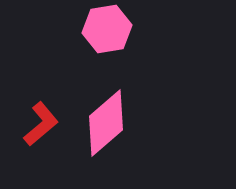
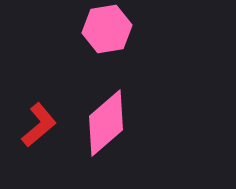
red L-shape: moved 2 px left, 1 px down
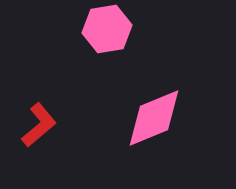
pink diamond: moved 48 px right, 5 px up; rotated 18 degrees clockwise
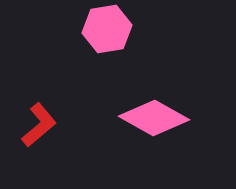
pink diamond: rotated 52 degrees clockwise
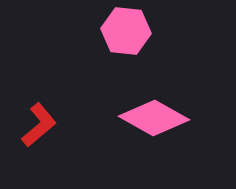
pink hexagon: moved 19 px right, 2 px down; rotated 15 degrees clockwise
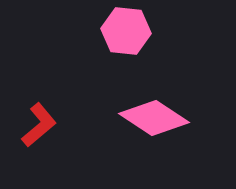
pink diamond: rotated 4 degrees clockwise
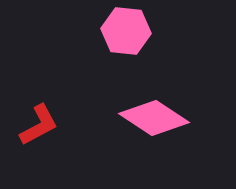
red L-shape: rotated 12 degrees clockwise
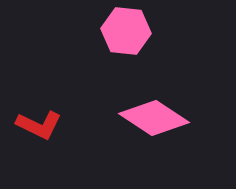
red L-shape: rotated 54 degrees clockwise
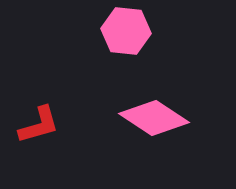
red L-shape: rotated 42 degrees counterclockwise
